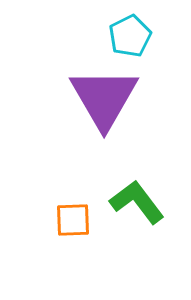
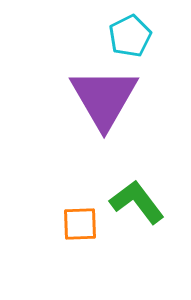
orange square: moved 7 px right, 4 px down
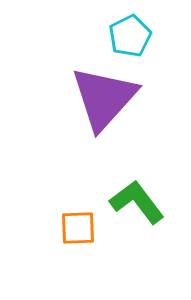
purple triangle: rotated 12 degrees clockwise
orange square: moved 2 px left, 4 px down
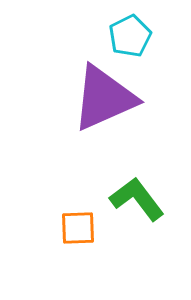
purple triangle: rotated 24 degrees clockwise
green L-shape: moved 3 px up
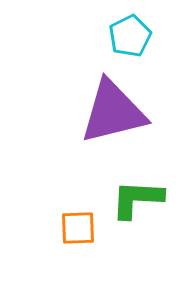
purple triangle: moved 9 px right, 14 px down; rotated 10 degrees clockwise
green L-shape: rotated 50 degrees counterclockwise
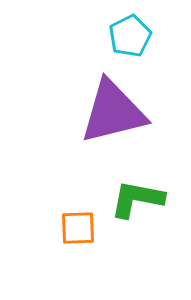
green L-shape: rotated 8 degrees clockwise
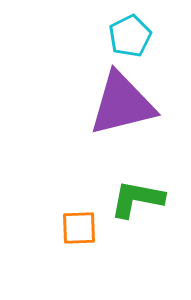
purple triangle: moved 9 px right, 8 px up
orange square: moved 1 px right
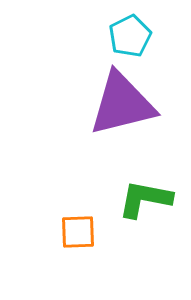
green L-shape: moved 8 px right
orange square: moved 1 px left, 4 px down
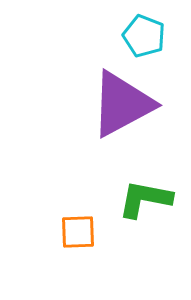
cyan pentagon: moved 14 px right; rotated 24 degrees counterclockwise
purple triangle: rotated 14 degrees counterclockwise
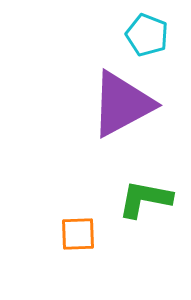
cyan pentagon: moved 3 px right, 1 px up
orange square: moved 2 px down
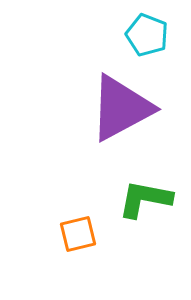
purple triangle: moved 1 px left, 4 px down
orange square: rotated 12 degrees counterclockwise
